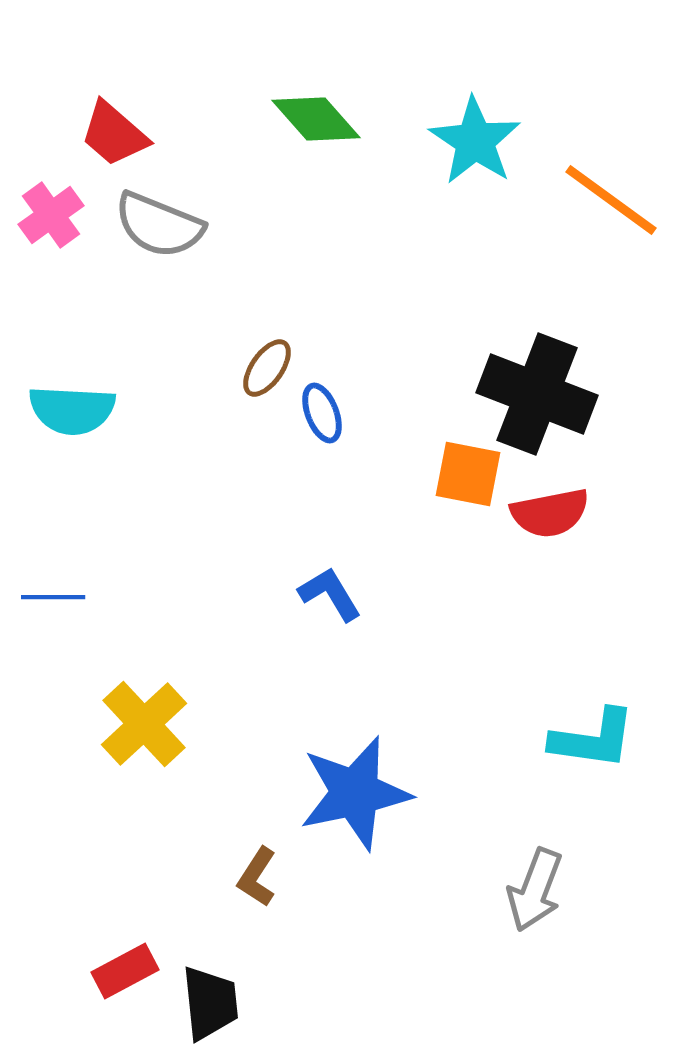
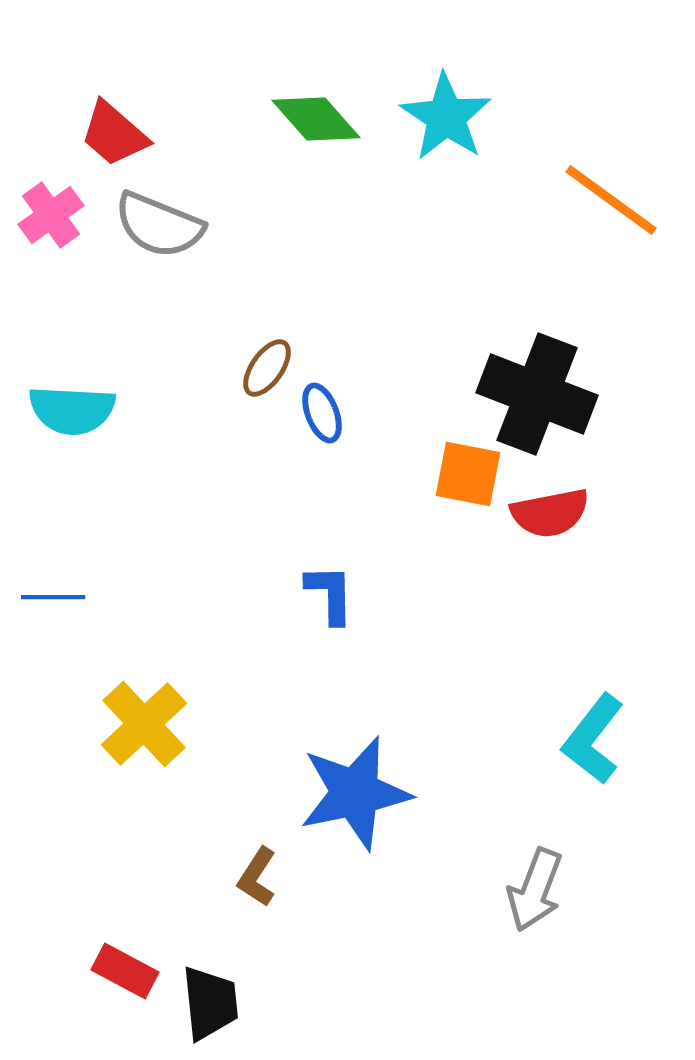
cyan star: moved 29 px left, 24 px up
blue L-shape: rotated 30 degrees clockwise
cyan L-shape: rotated 120 degrees clockwise
red rectangle: rotated 56 degrees clockwise
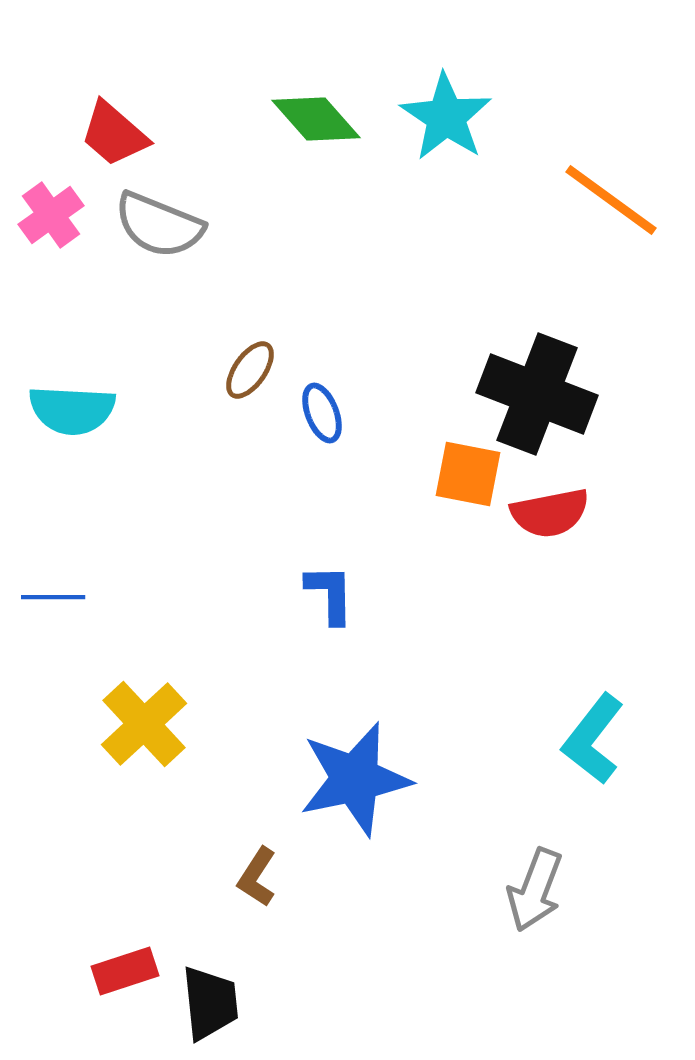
brown ellipse: moved 17 px left, 2 px down
blue star: moved 14 px up
red rectangle: rotated 46 degrees counterclockwise
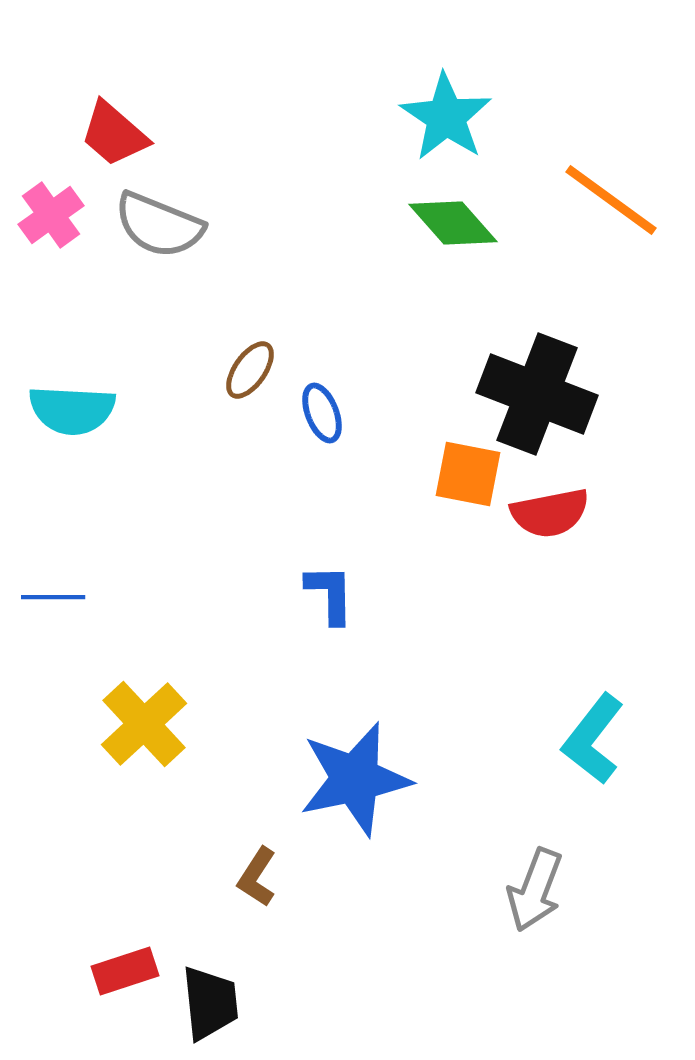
green diamond: moved 137 px right, 104 px down
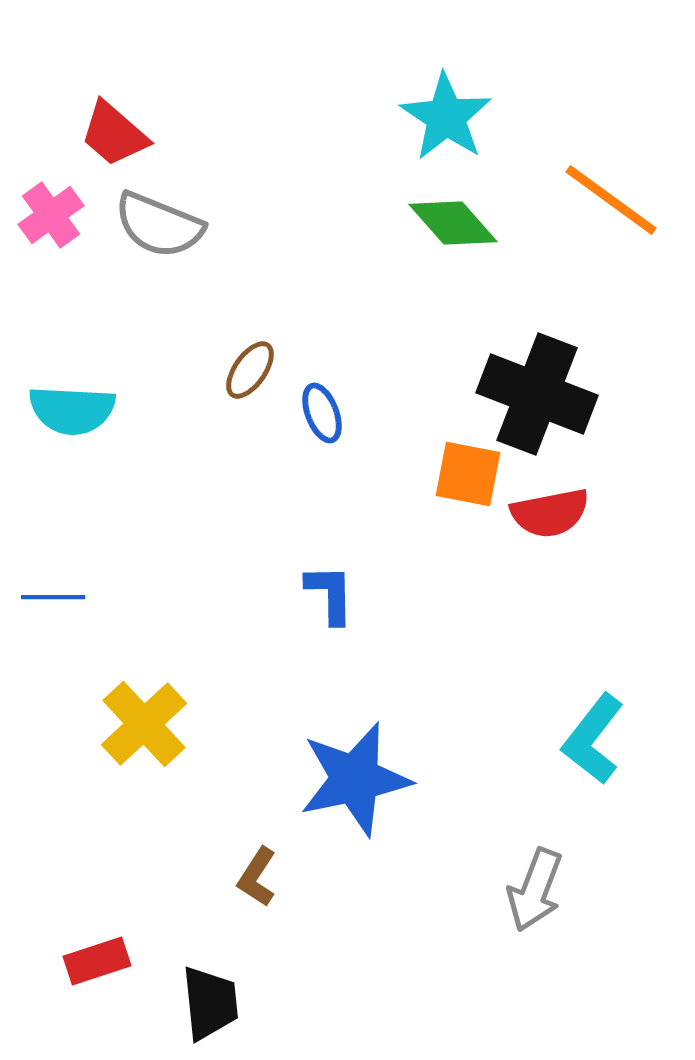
red rectangle: moved 28 px left, 10 px up
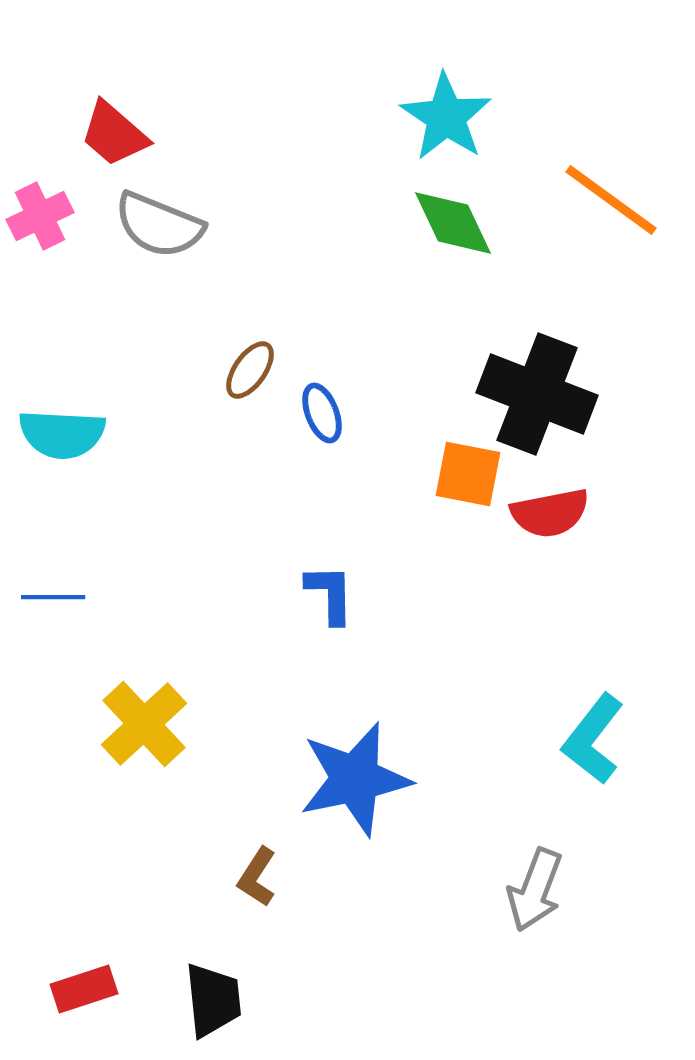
pink cross: moved 11 px left, 1 px down; rotated 10 degrees clockwise
green diamond: rotated 16 degrees clockwise
cyan semicircle: moved 10 px left, 24 px down
red rectangle: moved 13 px left, 28 px down
black trapezoid: moved 3 px right, 3 px up
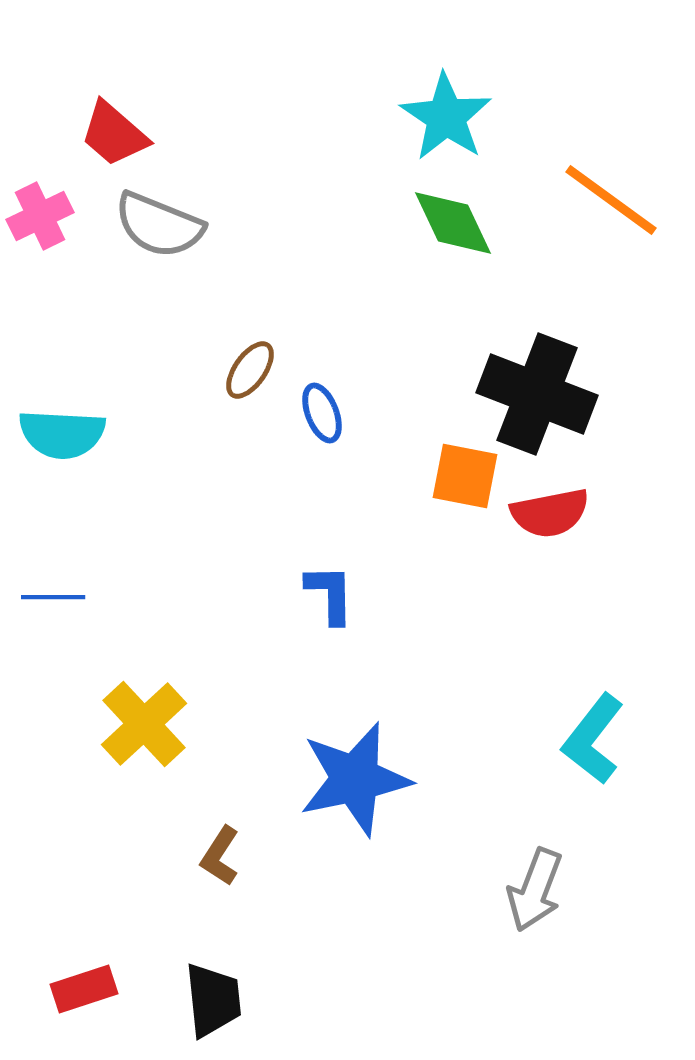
orange square: moved 3 px left, 2 px down
brown L-shape: moved 37 px left, 21 px up
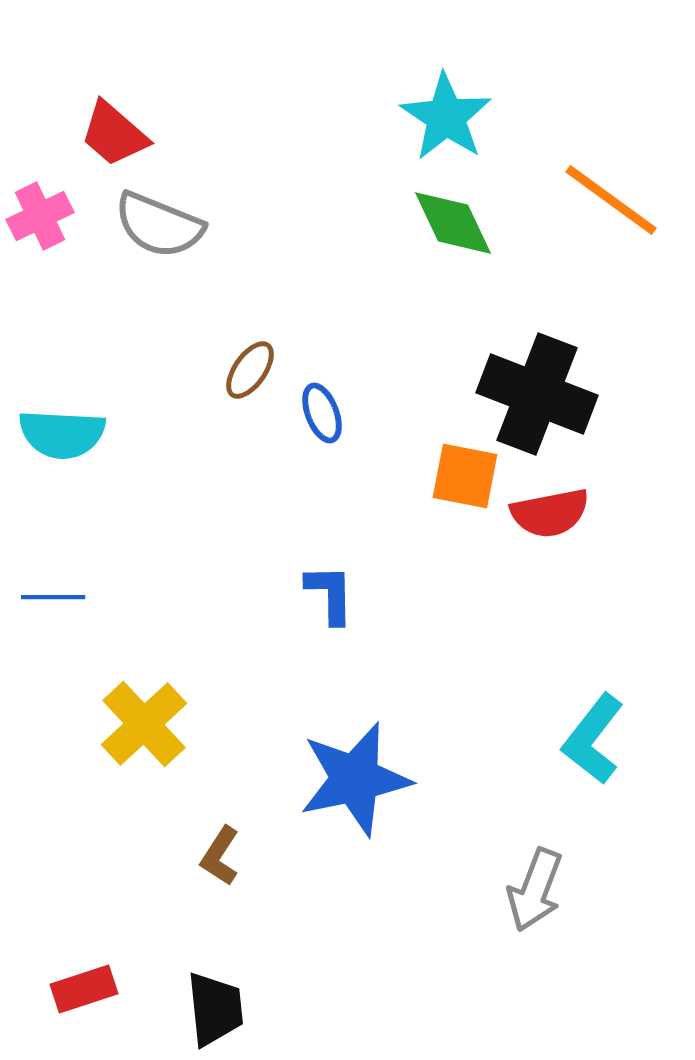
black trapezoid: moved 2 px right, 9 px down
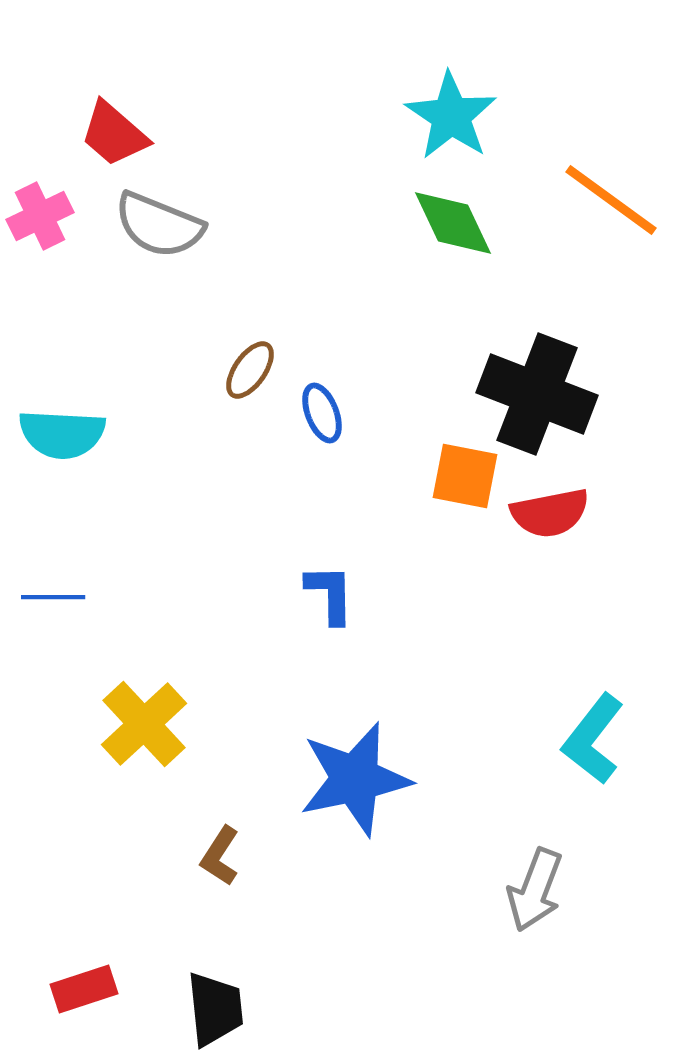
cyan star: moved 5 px right, 1 px up
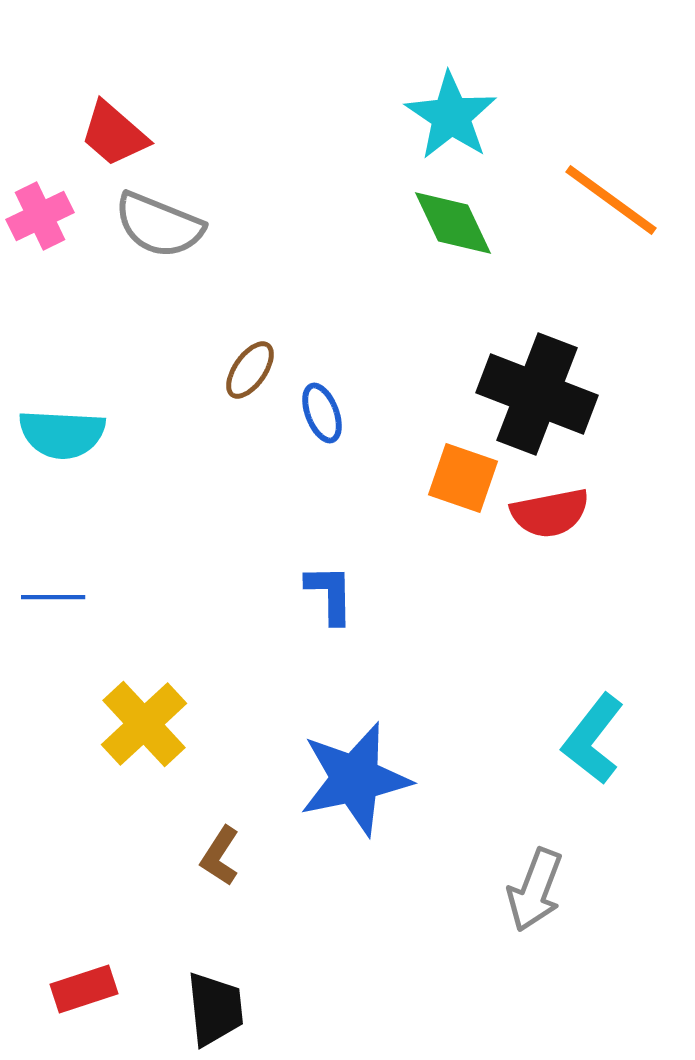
orange square: moved 2 px left, 2 px down; rotated 8 degrees clockwise
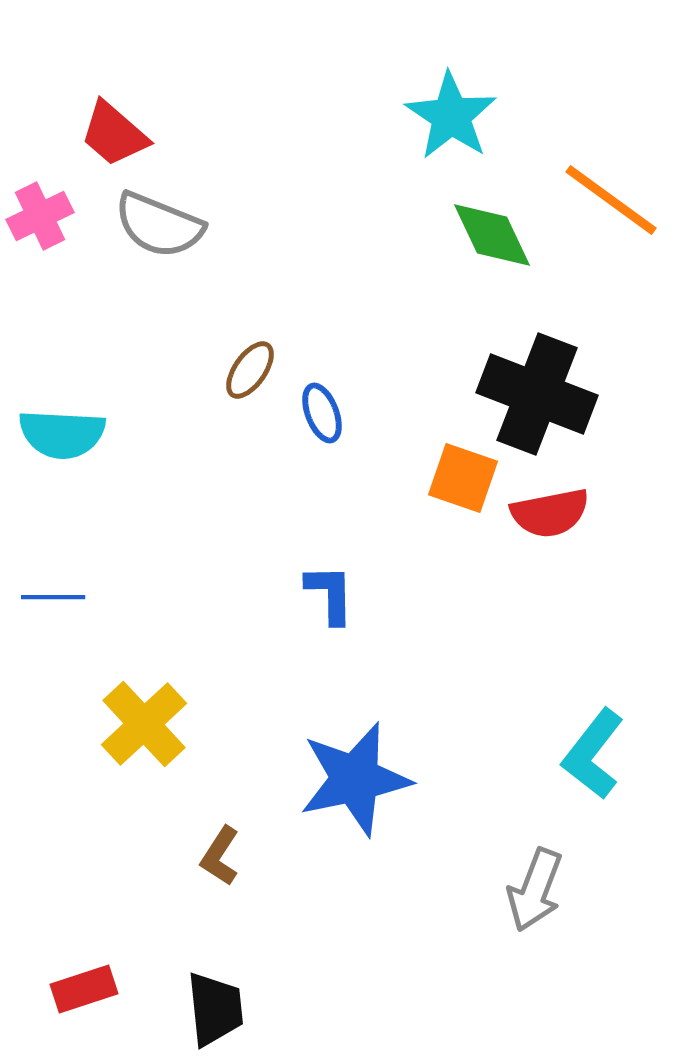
green diamond: moved 39 px right, 12 px down
cyan L-shape: moved 15 px down
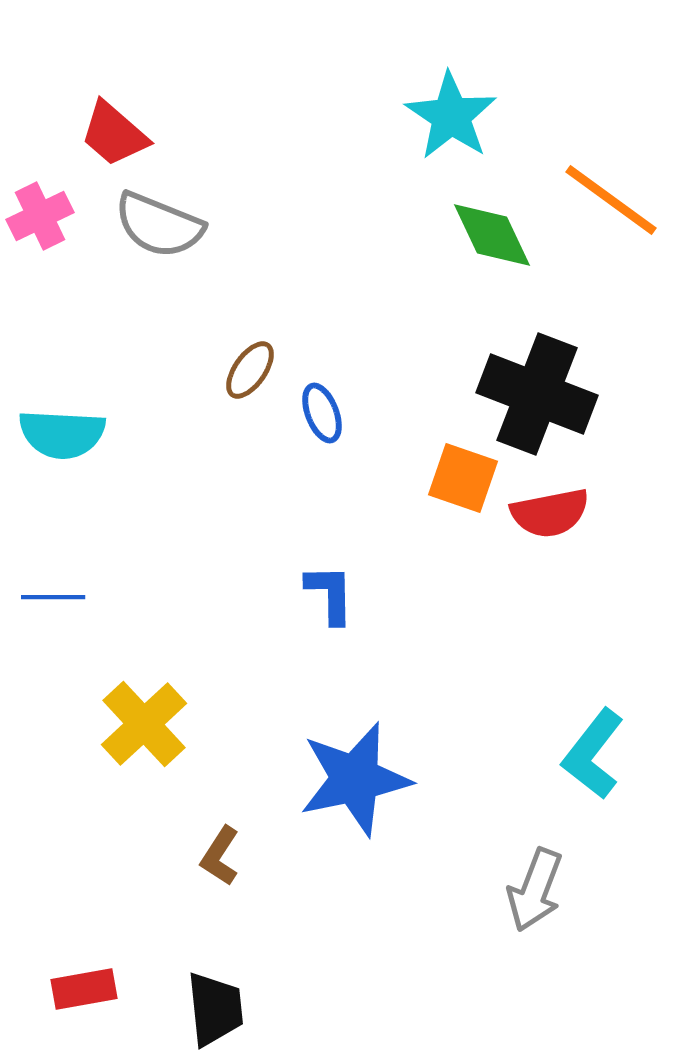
red rectangle: rotated 8 degrees clockwise
